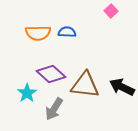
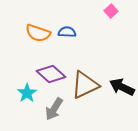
orange semicircle: rotated 20 degrees clockwise
brown triangle: rotated 32 degrees counterclockwise
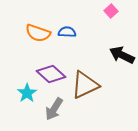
black arrow: moved 32 px up
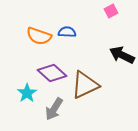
pink square: rotated 16 degrees clockwise
orange semicircle: moved 1 px right, 3 px down
purple diamond: moved 1 px right, 1 px up
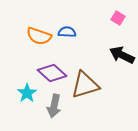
pink square: moved 7 px right, 7 px down; rotated 32 degrees counterclockwise
brown triangle: rotated 8 degrees clockwise
gray arrow: moved 3 px up; rotated 20 degrees counterclockwise
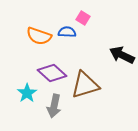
pink square: moved 35 px left
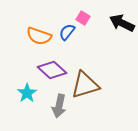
blue semicircle: rotated 54 degrees counterclockwise
black arrow: moved 32 px up
purple diamond: moved 3 px up
gray arrow: moved 5 px right
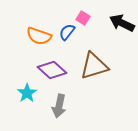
brown triangle: moved 9 px right, 19 px up
